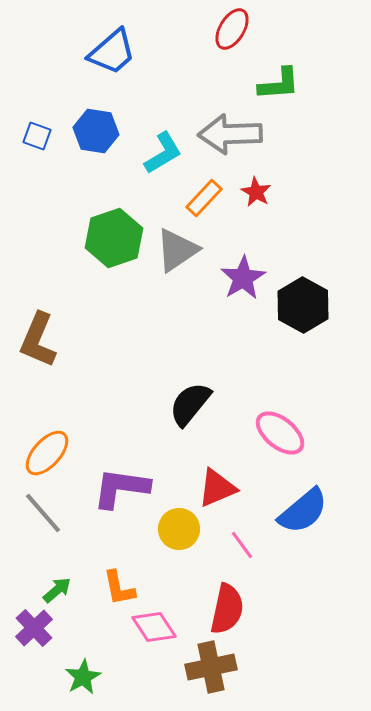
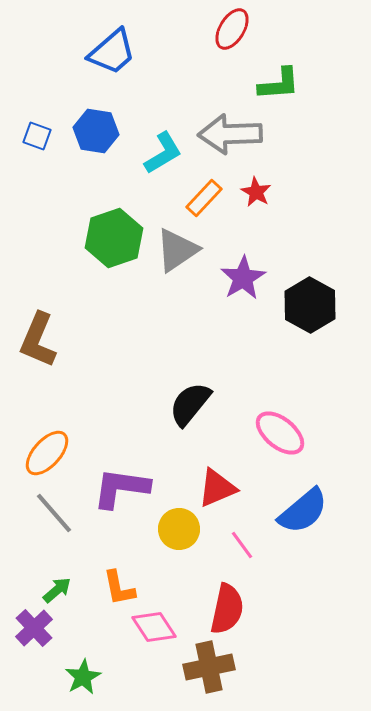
black hexagon: moved 7 px right
gray line: moved 11 px right
brown cross: moved 2 px left
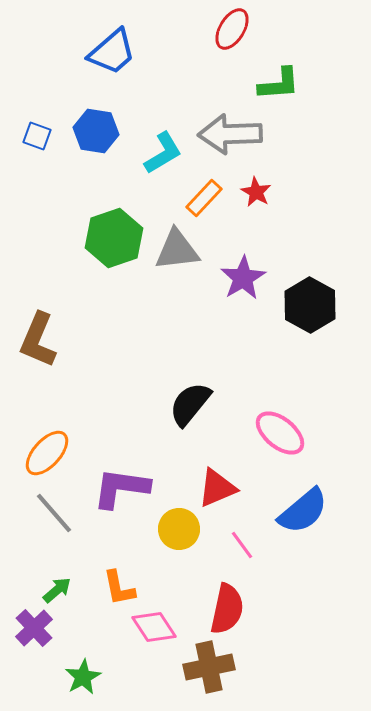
gray triangle: rotated 27 degrees clockwise
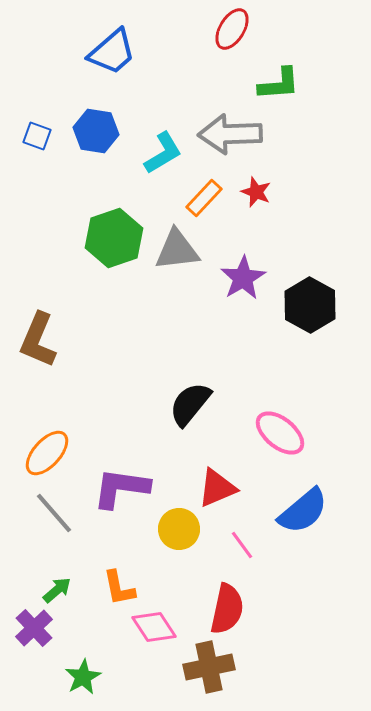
red star: rotated 8 degrees counterclockwise
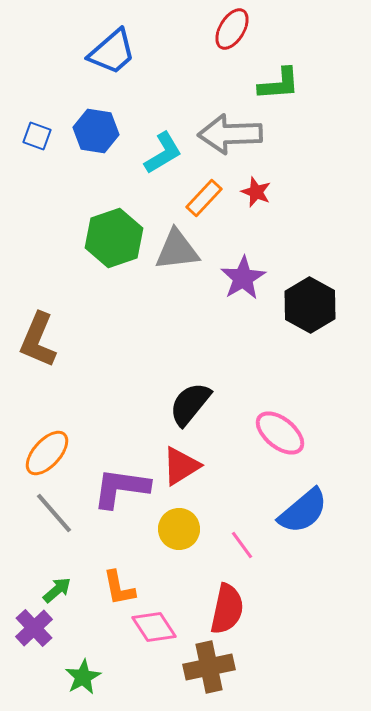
red triangle: moved 36 px left, 22 px up; rotated 9 degrees counterclockwise
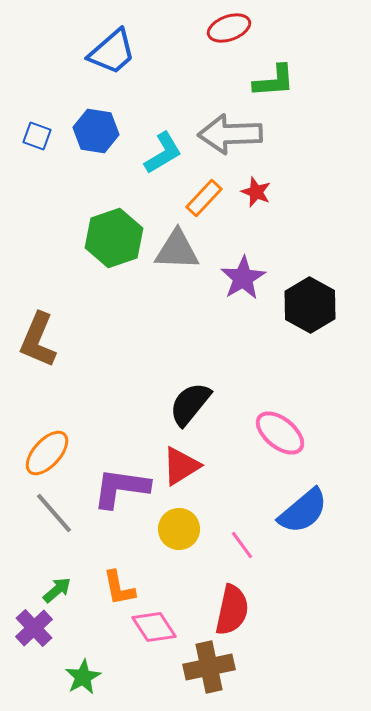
red ellipse: moved 3 px left, 1 px up; rotated 39 degrees clockwise
green L-shape: moved 5 px left, 3 px up
gray triangle: rotated 9 degrees clockwise
red semicircle: moved 5 px right, 1 px down
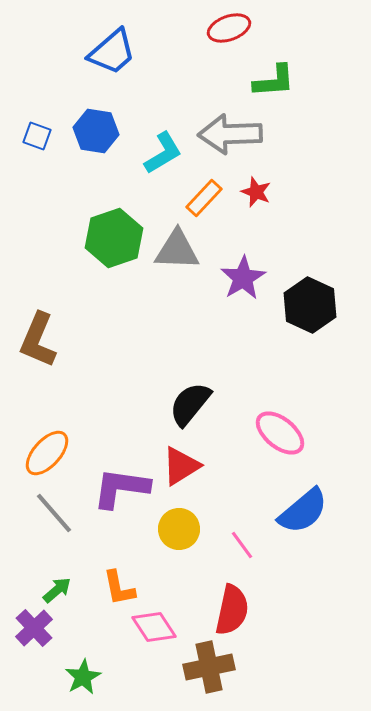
black hexagon: rotated 4 degrees counterclockwise
